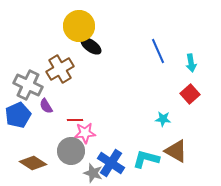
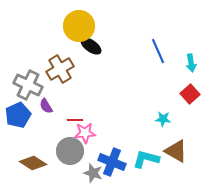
gray circle: moved 1 px left
blue cross: moved 1 px right, 1 px up; rotated 12 degrees counterclockwise
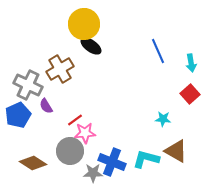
yellow circle: moved 5 px right, 2 px up
red line: rotated 35 degrees counterclockwise
gray star: rotated 18 degrees counterclockwise
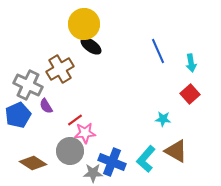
cyan L-shape: rotated 64 degrees counterclockwise
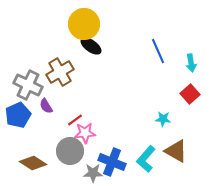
brown cross: moved 3 px down
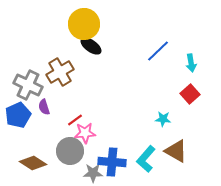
blue line: rotated 70 degrees clockwise
purple semicircle: moved 2 px left, 1 px down; rotated 14 degrees clockwise
blue cross: rotated 16 degrees counterclockwise
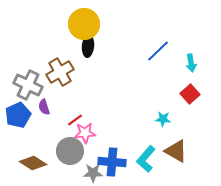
black ellipse: moved 3 px left; rotated 60 degrees clockwise
